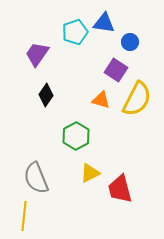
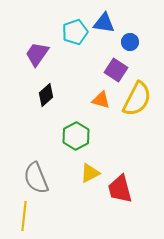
black diamond: rotated 15 degrees clockwise
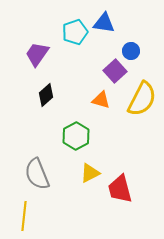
blue circle: moved 1 px right, 9 px down
purple square: moved 1 px left, 1 px down; rotated 15 degrees clockwise
yellow semicircle: moved 5 px right
gray semicircle: moved 1 px right, 4 px up
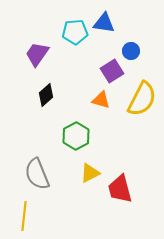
cyan pentagon: rotated 15 degrees clockwise
purple square: moved 3 px left; rotated 10 degrees clockwise
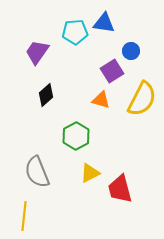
purple trapezoid: moved 2 px up
gray semicircle: moved 2 px up
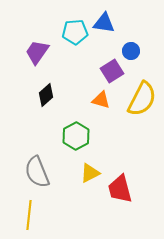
yellow line: moved 5 px right, 1 px up
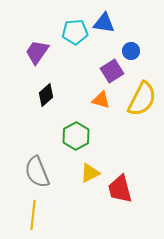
yellow line: moved 4 px right
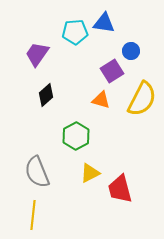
purple trapezoid: moved 2 px down
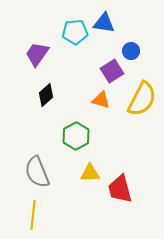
yellow triangle: rotated 25 degrees clockwise
